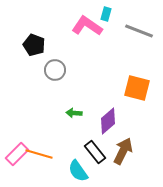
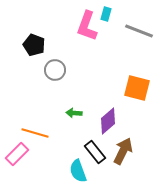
pink L-shape: rotated 104 degrees counterclockwise
orange line: moved 4 px left, 21 px up
cyan semicircle: rotated 15 degrees clockwise
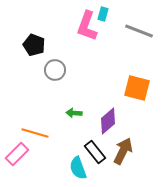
cyan rectangle: moved 3 px left
cyan semicircle: moved 3 px up
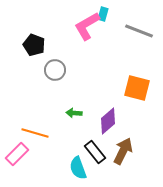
pink L-shape: rotated 40 degrees clockwise
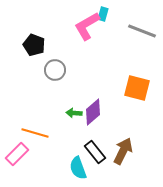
gray line: moved 3 px right
purple diamond: moved 15 px left, 9 px up
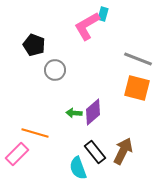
gray line: moved 4 px left, 28 px down
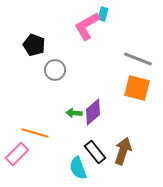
brown arrow: rotated 8 degrees counterclockwise
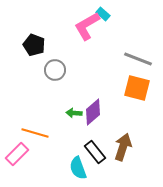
cyan rectangle: rotated 64 degrees counterclockwise
brown arrow: moved 4 px up
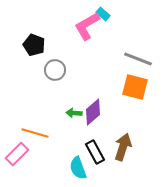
orange square: moved 2 px left, 1 px up
black rectangle: rotated 10 degrees clockwise
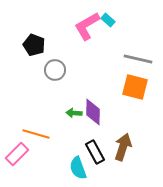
cyan rectangle: moved 5 px right, 6 px down
gray line: rotated 8 degrees counterclockwise
purple diamond: rotated 48 degrees counterclockwise
orange line: moved 1 px right, 1 px down
